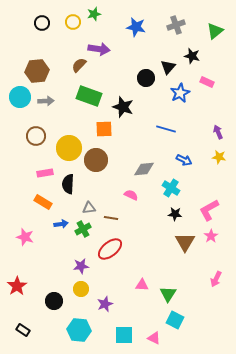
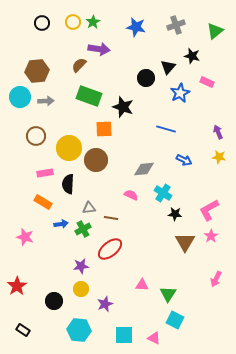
green star at (94, 14): moved 1 px left, 8 px down; rotated 16 degrees counterclockwise
cyan cross at (171, 188): moved 8 px left, 5 px down
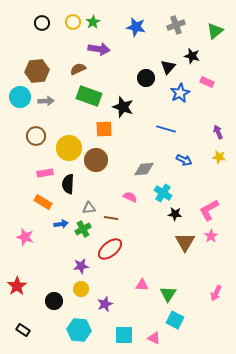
brown semicircle at (79, 65): moved 1 px left, 4 px down; rotated 21 degrees clockwise
pink semicircle at (131, 195): moved 1 px left, 2 px down
pink arrow at (216, 279): moved 14 px down
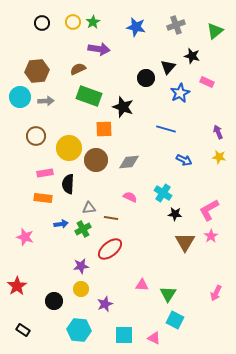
gray diamond at (144, 169): moved 15 px left, 7 px up
orange rectangle at (43, 202): moved 4 px up; rotated 24 degrees counterclockwise
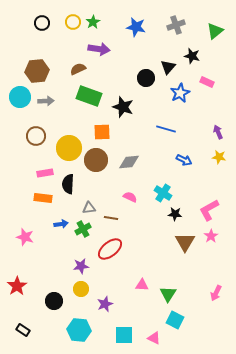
orange square at (104, 129): moved 2 px left, 3 px down
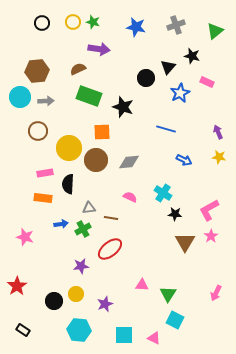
green star at (93, 22): rotated 24 degrees counterclockwise
brown circle at (36, 136): moved 2 px right, 5 px up
yellow circle at (81, 289): moved 5 px left, 5 px down
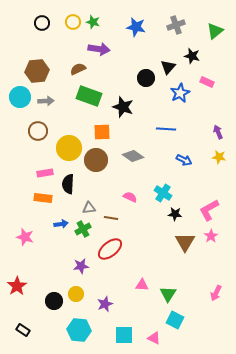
blue line at (166, 129): rotated 12 degrees counterclockwise
gray diamond at (129, 162): moved 4 px right, 6 px up; rotated 40 degrees clockwise
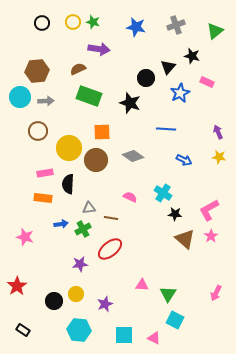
black star at (123, 107): moved 7 px right, 4 px up
brown triangle at (185, 242): moved 3 px up; rotated 20 degrees counterclockwise
purple star at (81, 266): moved 1 px left, 2 px up
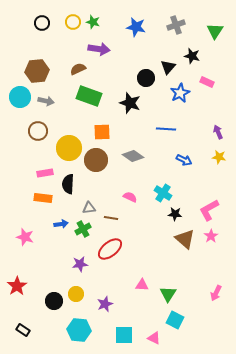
green triangle at (215, 31): rotated 18 degrees counterclockwise
gray arrow at (46, 101): rotated 14 degrees clockwise
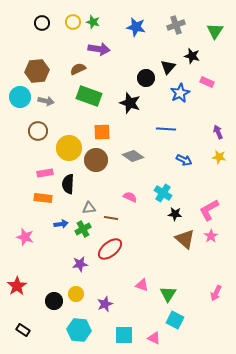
pink triangle at (142, 285): rotated 16 degrees clockwise
